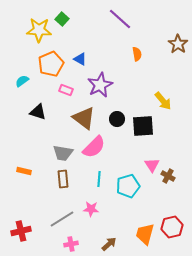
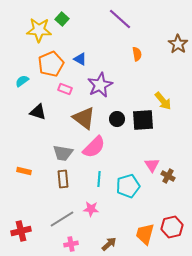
pink rectangle: moved 1 px left, 1 px up
black square: moved 6 px up
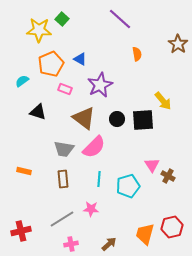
gray trapezoid: moved 1 px right, 4 px up
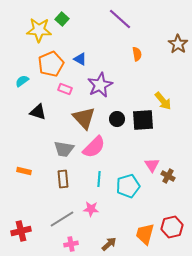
brown triangle: rotated 10 degrees clockwise
